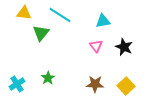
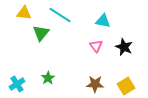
cyan triangle: rotated 21 degrees clockwise
yellow square: rotated 12 degrees clockwise
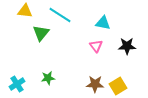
yellow triangle: moved 1 px right, 2 px up
cyan triangle: moved 2 px down
black star: moved 3 px right, 1 px up; rotated 24 degrees counterclockwise
green star: rotated 24 degrees clockwise
yellow square: moved 8 px left
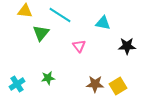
pink triangle: moved 17 px left
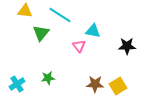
cyan triangle: moved 10 px left, 8 px down
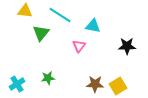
cyan triangle: moved 5 px up
pink triangle: rotated 16 degrees clockwise
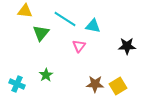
cyan line: moved 5 px right, 4 px down
green star: moved 2 px left, 3 px up; rotated 24 degrees counterclockwise
cyan cross: rotated 35 degrees counterclockwise
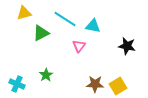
yellow triangle: moved 1 px left, 2 px down; rotated 21 degrees counterclockwise
green triangle: rotated 24 degrees clockwise
black star: rotated 12 degrees clockwise
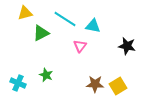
yellow triangle: moved 1 px right
pink triangle: moved 1 px right
green star: rotated 16 degrees counterclockwise
cyan cross: moved 1 px right, 1 px up
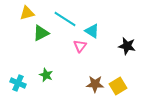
yellow triangle: moved 2 px right
cyan triangle: moved 1 px left, 5 px down; rotated 21 degrees clockwise
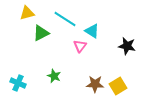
green star: moved 8 px right, 1 px down
